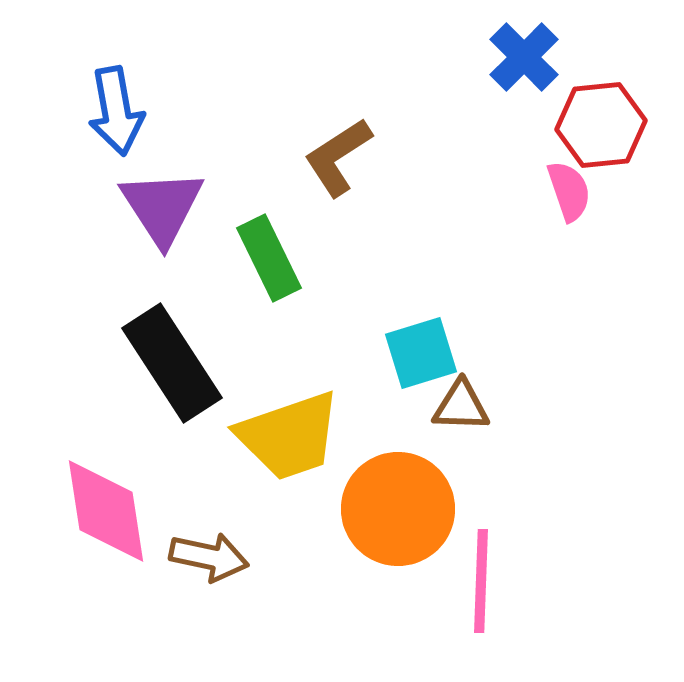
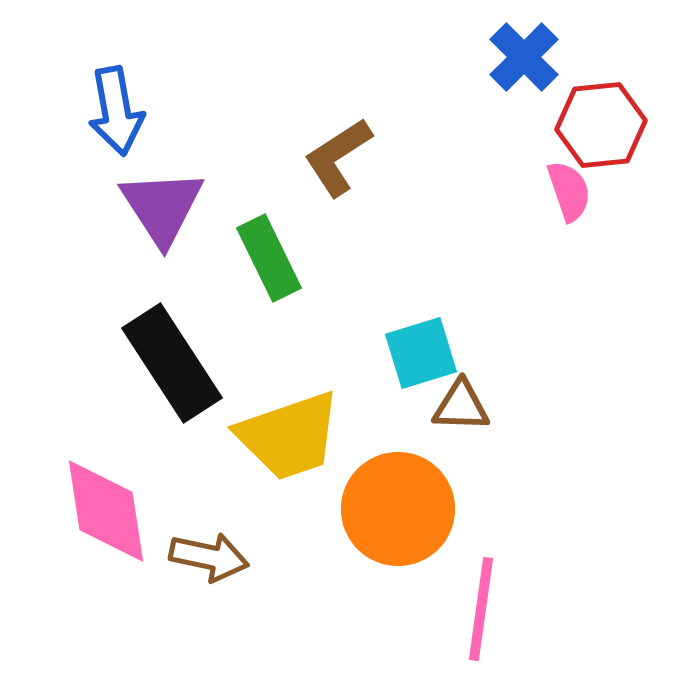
pink line: moved 28 px down; rotated 6 degrees clockwise
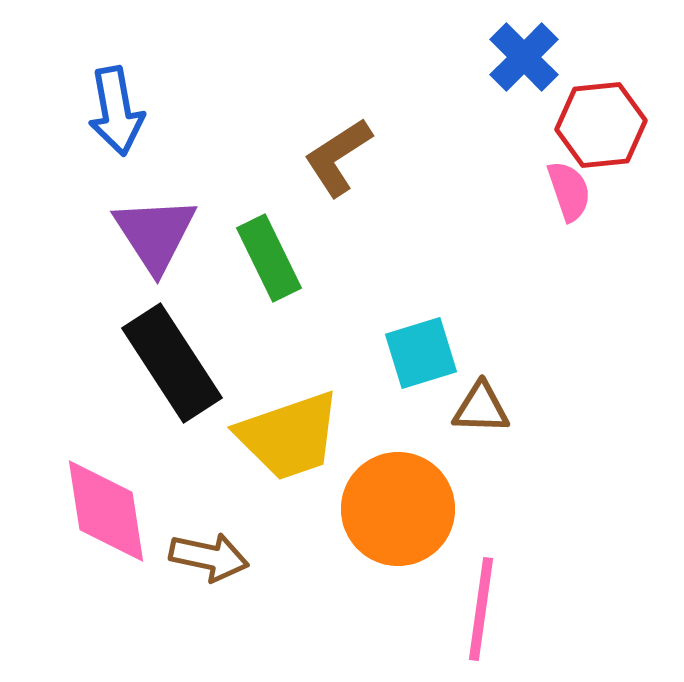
purple triangle: moved 7 px left, 27 px down
brown triangle: moved 20 px right, 2 px down
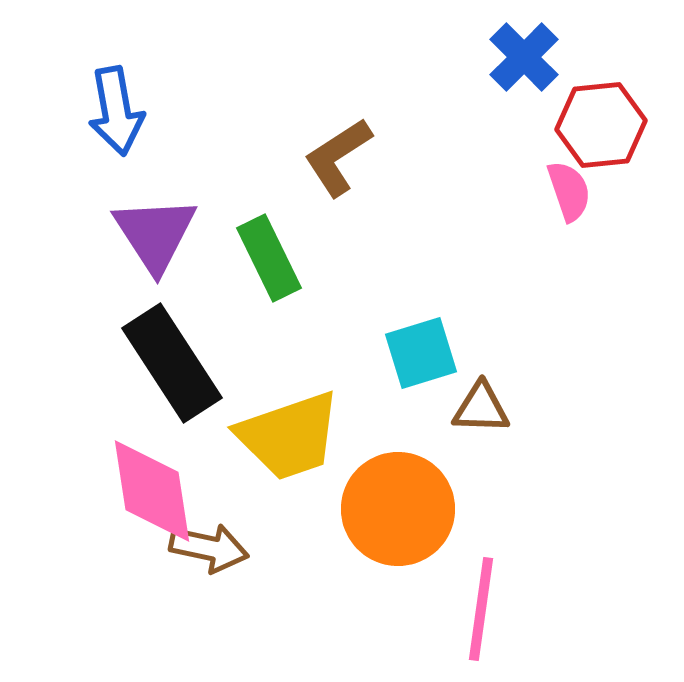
pink diamond: moved 46 px right, 20 px up
brown arrow: moved 9 px up
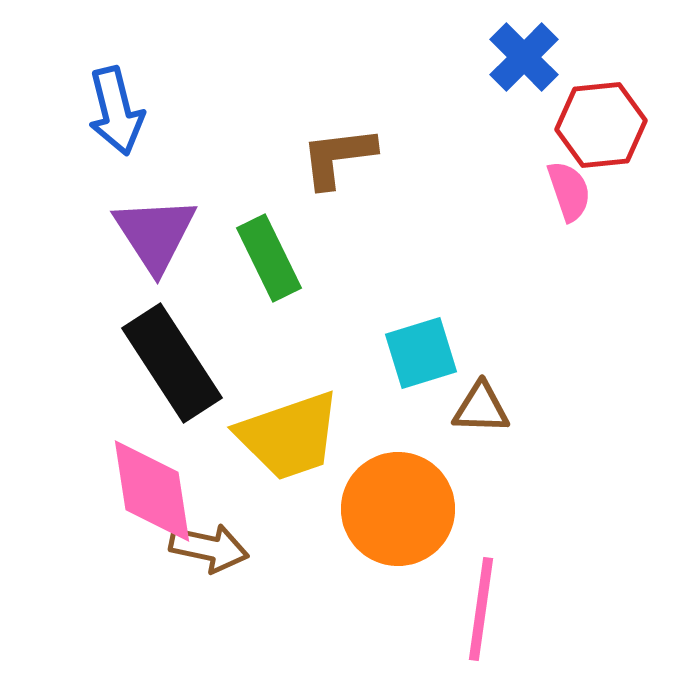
blue arrow: rotated 4 degrees counterclockwise
brown L-shape: rotated 26 degrees clockwise
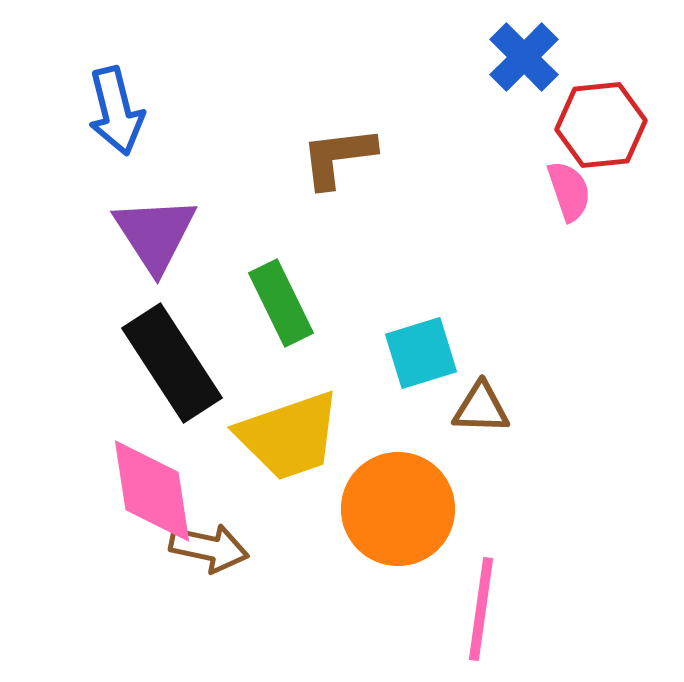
green rectangle: moved 12 px right, 45 px down
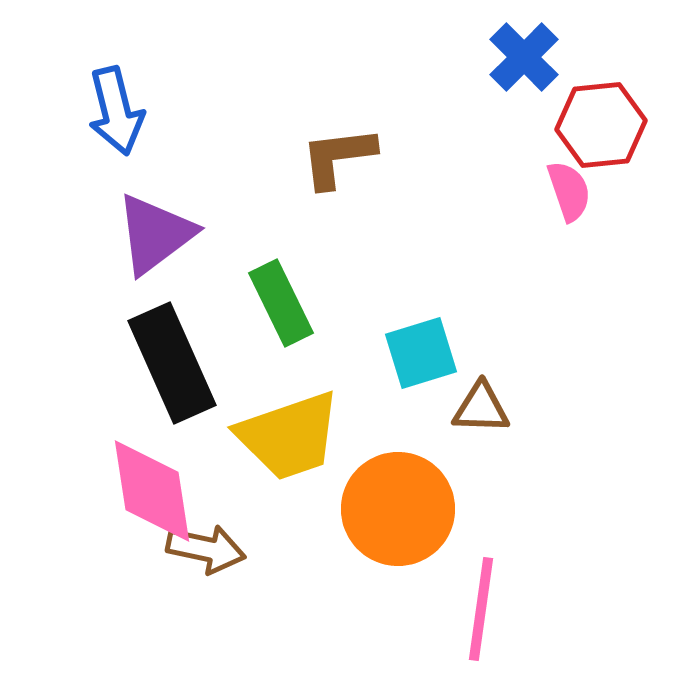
purple triangle: rotated 26 degrees clockwise
black rectangle: rotated 9 degrees clockwise
brown arrow: moved 3 px left, 1 px down
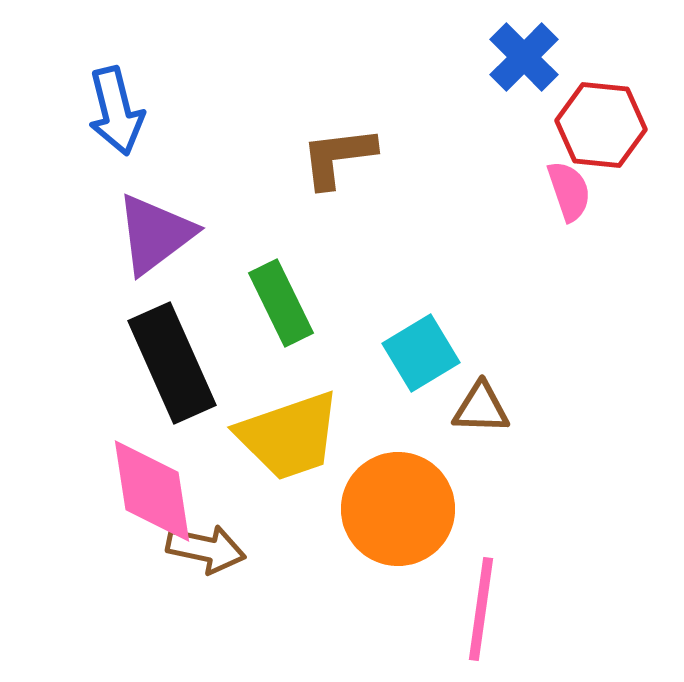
red hexagon: rotated 12 degrees clockwise
cyan square: rotated 14 degrees counterclockwise
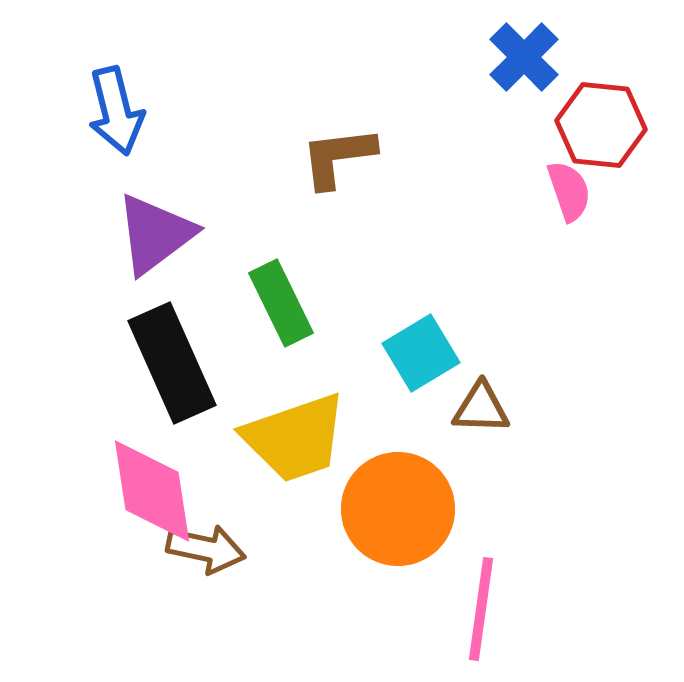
yellow trapezoid: moved 6 px right, 2 px down
